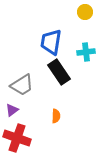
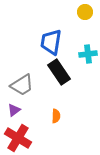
cyan cross: moved 2 px right, 2 px down
purple triangle: moved 2 px right
red cross: moved 1 px right; rotated 12 degrees clockwise
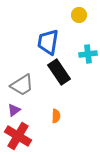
yellow circle: moved 6 px left, 3 px down
blue trapezoid: moved 3 px left
red cross: moved 2 px up
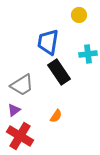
orange semicircle: rotated 32 degrees clockwise
red cross: moved 2 px right
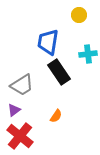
red cross: rotated 8 degrees clockwise
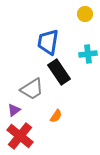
yellow circle: moved 6 px right, 1 px up
gray trapezoid: moved 10 px right, 4 px down
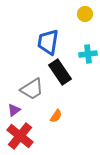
black rectangle: moved 1 px right
